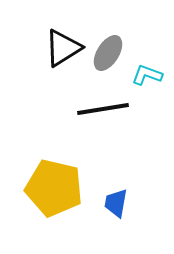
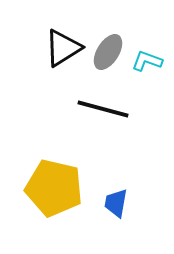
gray ellipse: moved 1 px up
cyan L-shape: moved 14 px up
black line: rotated 24 degrees clockwise
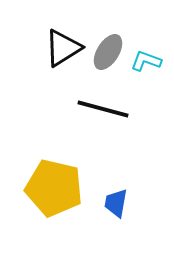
cyan L-shape: moved 1 px left
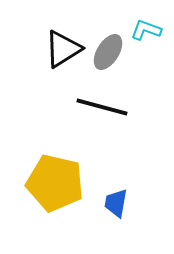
black triangle: moved 1 px down
cyan L-shape: moved 31 px up
black line: moved 1 px left, 2 px up
yellow pentagon: moved 1 px right, 5 px up
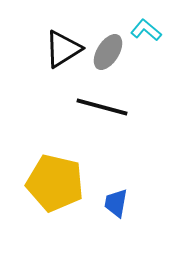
cyan L-shape: rotated 20 degrees clockwise
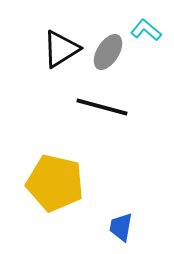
black triangle: moved 2 px left
blue trapezoid: moved 5 px right, 24 px down
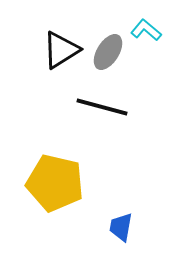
black triangle: moved 1 px down
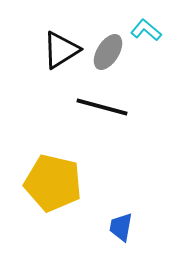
yellow pentagon: moved 2 px left
